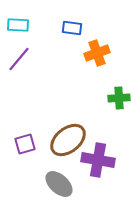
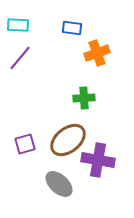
purple line: moved 1 px right, 1 px up
green cross: moved 35 px left
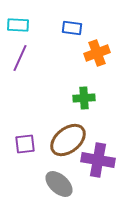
purple line: rotated 16 degrees counterclockwise
purple square: rotated 10 degrees clockwise
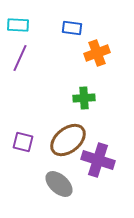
purple square: moved 2 px left, 2 px up; rotated 20 degrees clockwise
purple cross: rotated 8 degrees clockwise
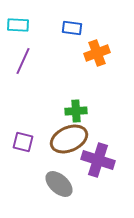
purple line: moved 3 px right, 3 px down
green cross: moved 8 px left, 13 px down
brown ellipse: moved 1 px right, 1 px up; rotated 15 degrees clockwise
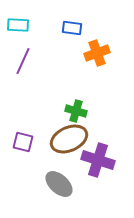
green cross: rotated 20 degrees clockwise
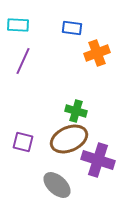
gray ellipse: moved 2 px left, 1 px down
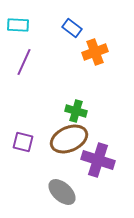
blue rectangle: rotated 30 degrees clockwise
orange cross: moved 2 px left, 1 px up
purple line: moved 1 px right, 1 px down
gray ellipse: moved 5 px right, 7 px down
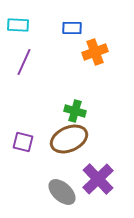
blue rectangle: rotated 36 degrees counterclockwise
green cross: moved 1 px left
purple cross: moved 19 px down; rotated 28 degrees clockwise
